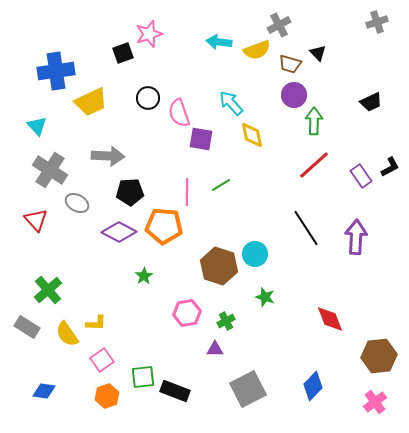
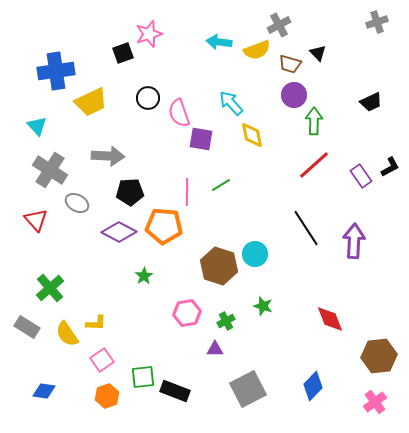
purple arrow at (356, 237): moved 2 px left, 4 px down
green cross at (48, 290): moved 2 px right, 2 px up
green star at (265, 297): moved 2 px left, 9 px down
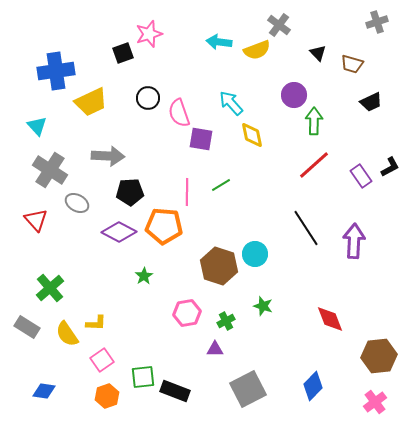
gray cross at (279, 25): rotated 25 degrees counterclockwise
brown trapezoid at (290, 64): moved 62 px right
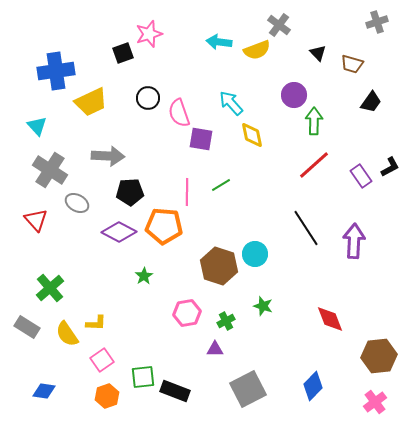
black trapezoid at (371, 102): rotated 30 degrees counterclockwise
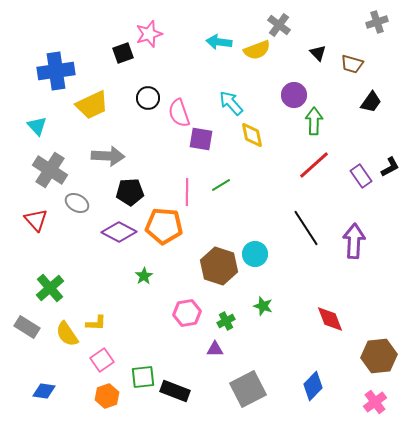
yellow trapezoid at (91, 102): moved 1 px right, 3 px down
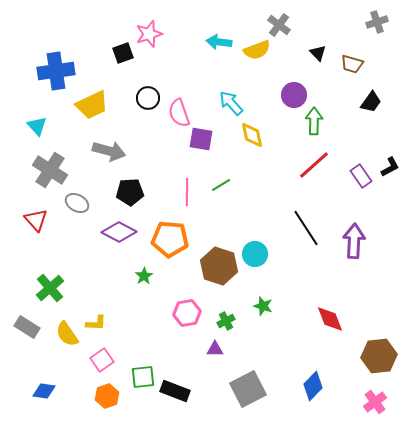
gray arrow at (108, 156): moved 1 px right, 5 px up; rotated 12 degrees clockwise
orange pentagon at (164, 226): moved 6 px right, 13 px down
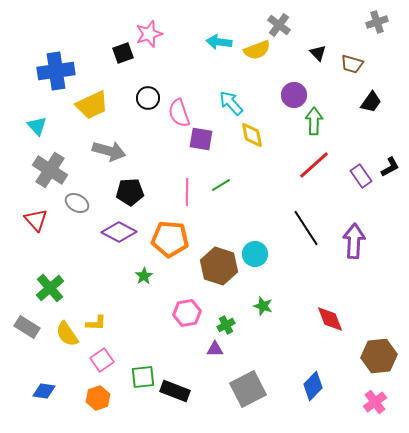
green cross at (226, 321): moved 4 px down
orange hexagon at (107, 396): moved 9 px left, 2 px down
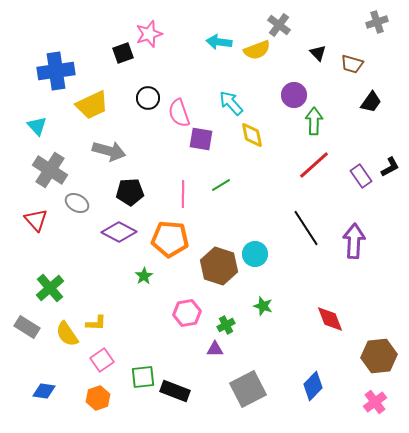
pink line at (187, 192): moved 4 px left, 2 px down
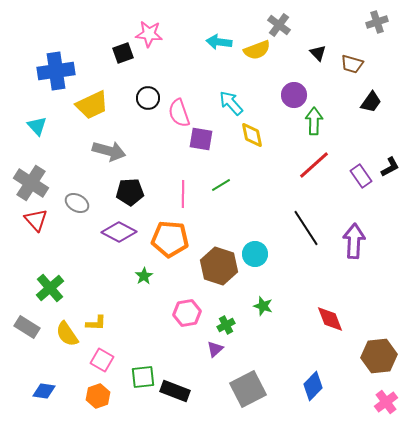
pink star at (149, 34): rotated 24 degrees clockwise
gray cross at (50, 170): moved 19 px left, 13 px down
purple triangle at (215, 349): rotated 42 degrees counterclockwise
pink square at (102, 360): rotated 25 degrees counterclockwise
orange hexagon at (98, 398): moved 2 px up
pink cross at (375, 402): moved 11 px right
